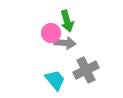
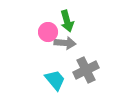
pink circle: moved 3 px left, 1 px up
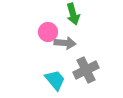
green arrow: moved 6 px right, 7 px up
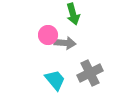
pink circle: moved 3 px down
gray cross: moved 4 px right, 3 px down
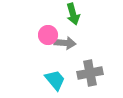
gray cross: rotated 15 degrees clockwise
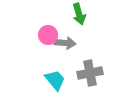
green arrow: moved 6 px right
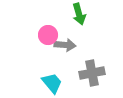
gray arrow: moved 2 px down
gray cross: moved 2 px right
cyan trapezoid: moved 3 px left, 3 px down
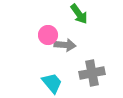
green arrow: rotated 20 degrees counterclockwise
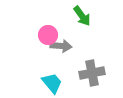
green arrow: moved 3 px right, 2 px down
gray arrow: moved 4 px left, 1 px down
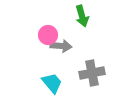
green arrow: rotated 20 degrees clockwise
